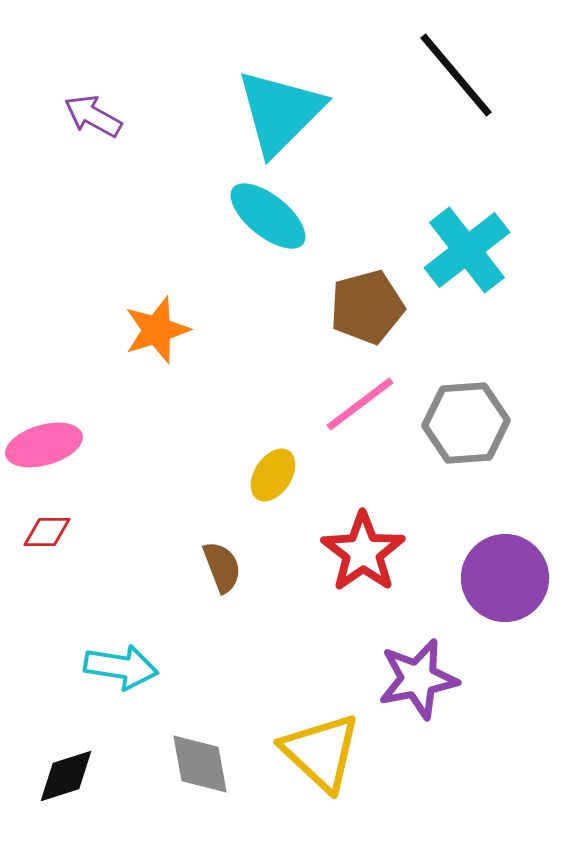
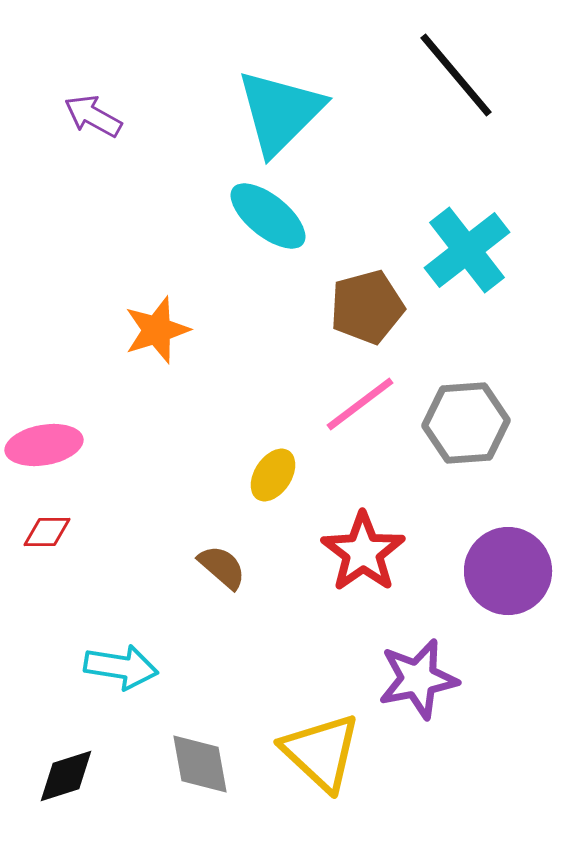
pink ellipse: rotated 6 degrees clockwise
brown semicircle: rotated 28 degrees counterclockwise
purple circle: moved 3 px right, 7 px up
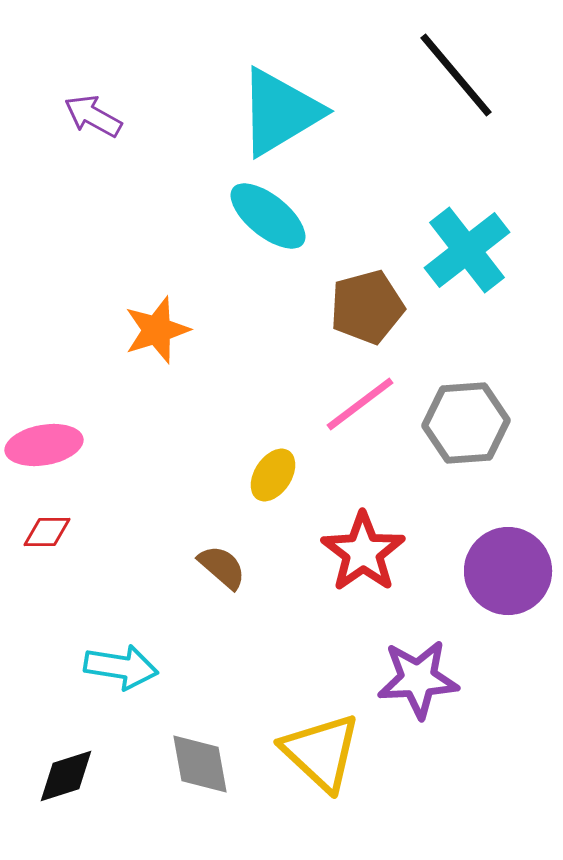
cyan triangle: rotated 14 degrees clockwise
purple star: rotated 8 degrees clockwise
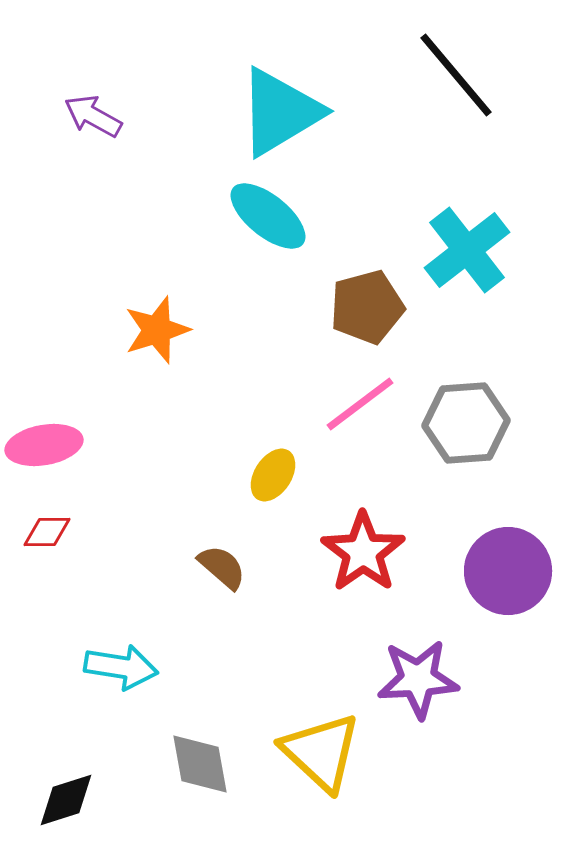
black diamond: moved 24 px down
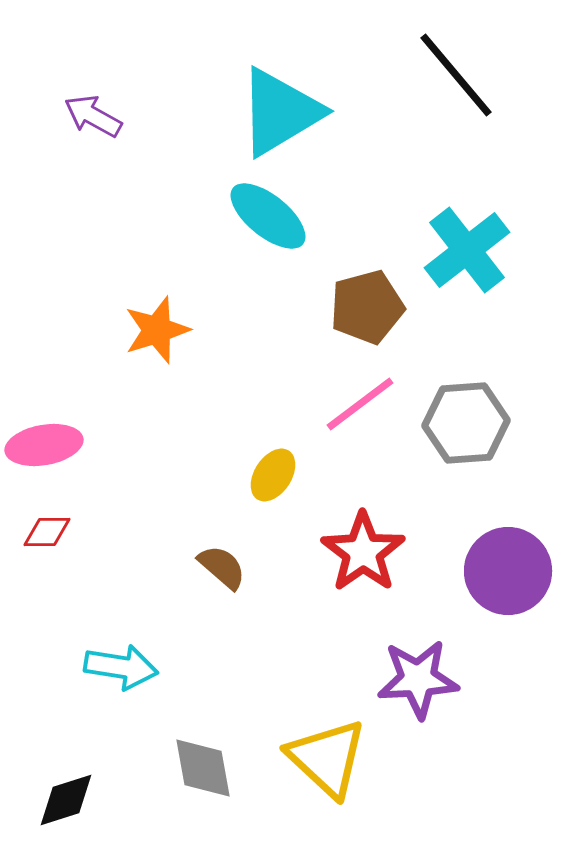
yellow triangle: moved 6 px right, 6 px down
gray diamond: moved 3 px right, 4 px down
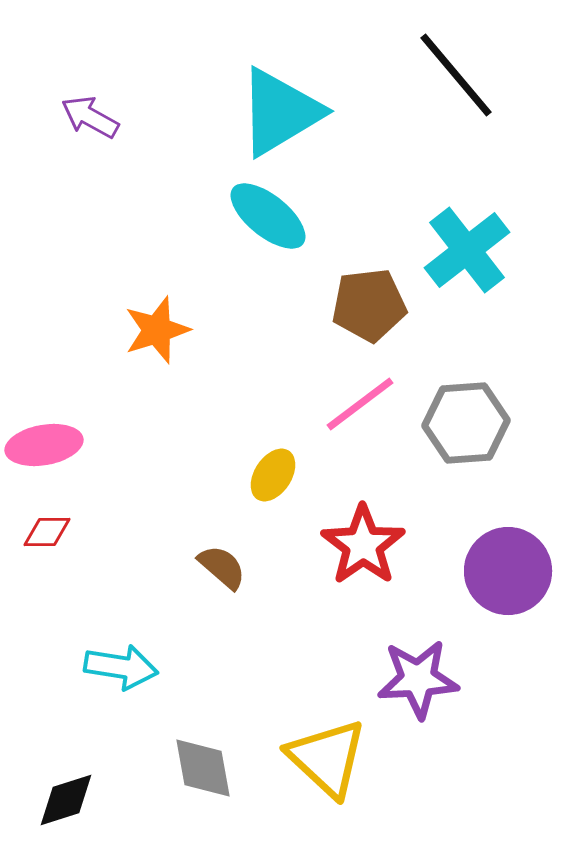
purple arrow: moved 3 px left, 1 px down
brown pentagon: moved 2 px right, 2 px up; rotated 8 degrees clockwise
red star: moved 7 px up
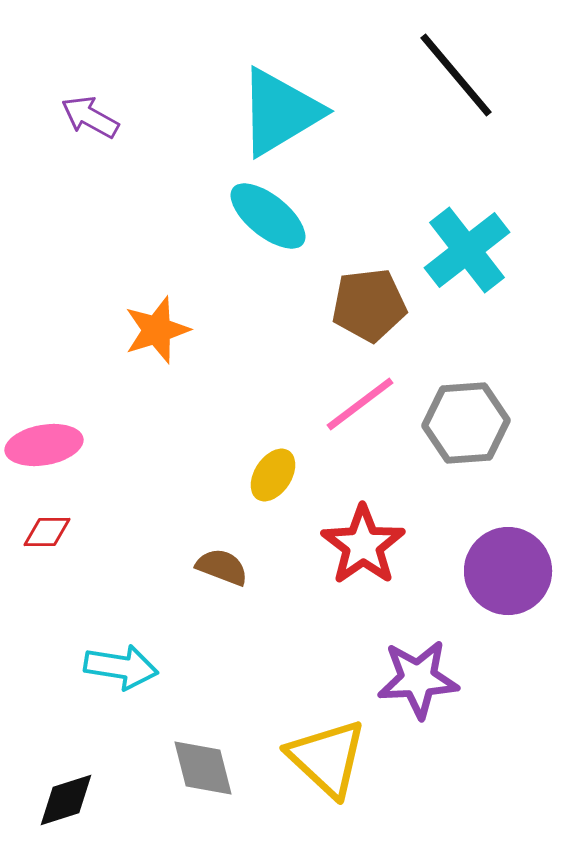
brown semicircle: rotated 20 degrees counterclockwise
gray diamond: rotated 4 degrees counterclockwise
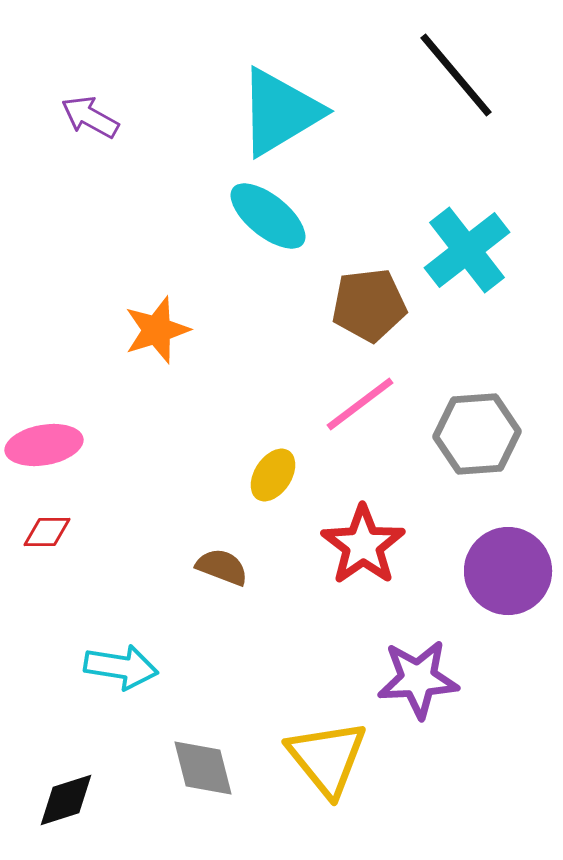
gray hexagon: moved 11 px right, 11 px down
yellow triangle: rotated 8 degrees clockwise
